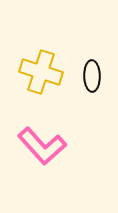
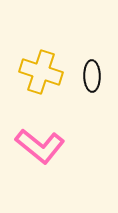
pink L-shape: moved 2 px left; rotated 9 degrees counterclockwise
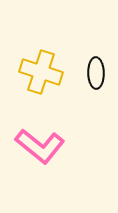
black ellipse: moved 4 px right, 3 px up
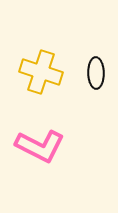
pink L-shape: rotated 12 degrees counterclockwise
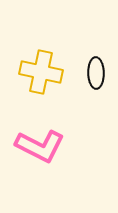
yellow cross: rotated 6 degrees counterclockwise
